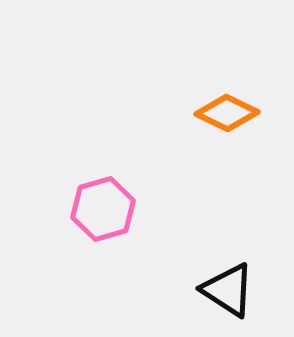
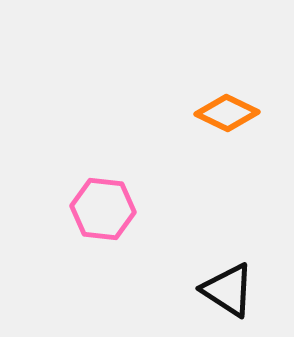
pink hexagon: rotated 22 degrees clockwise
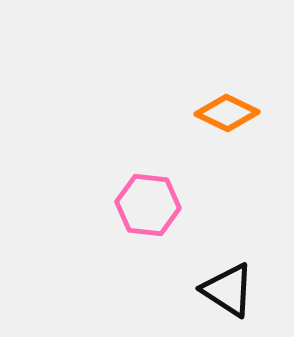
pink hexagon: moved 45 px right, 4 px up
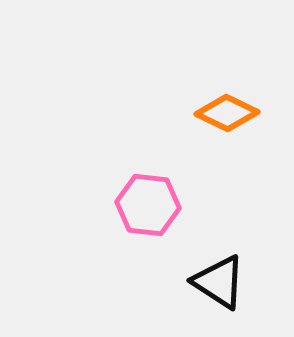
black triangle: moved 9 px left, 8 px up
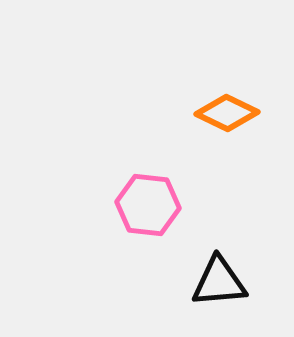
black triangle: rotated 38 degrees counterclockwise
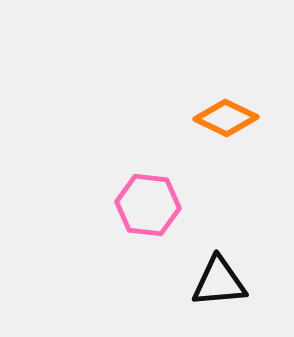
orange diamond: moved 1 px left, 5 px down
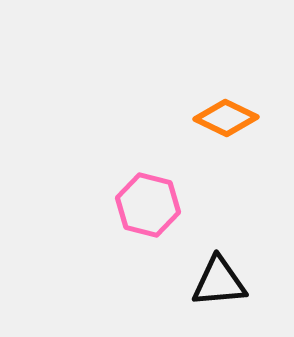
pink hexagon: rotated 8 degrees clockwise
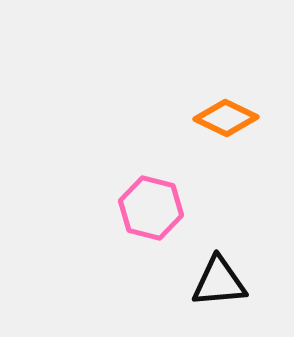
pink hexagon: moved 3 px right, 3 px down
